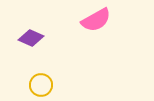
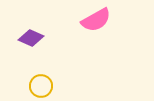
yellow circle: moved 1 px down
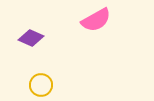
yellow circle: moved 1 px up
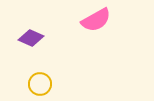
yellow circle: moved 1 px left, 1 px up
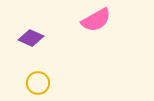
yellow circle: moved 2 px left, 1 px up
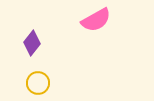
purple diamond: moved 1 px right, 5 px down; rotated 75 degrees counterclockwise
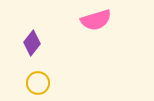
pink semicircle: rotated 12 degrees clockwise
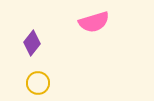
pink semicircle: moved 2 px left, 2 px down
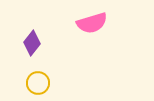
pink semicircle: moved 2 px left, 1 px down
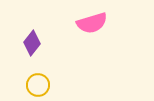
yellow circle: moved 2 px down
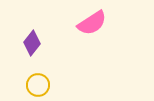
pink semicircle: rotated 16 degrees counterclockwise
